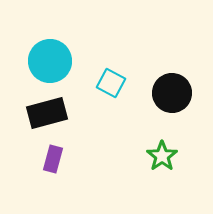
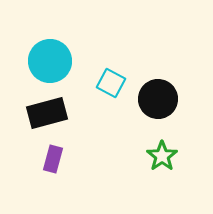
black circle: moved 14 px left, 6 px down
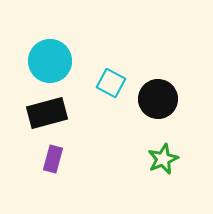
green star: moved 1 px right, 3 px down; rotated 12 degrees clockwise
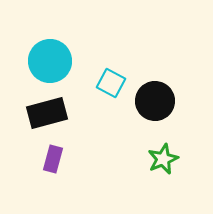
black circle: moved 3 px left, 2 px down
